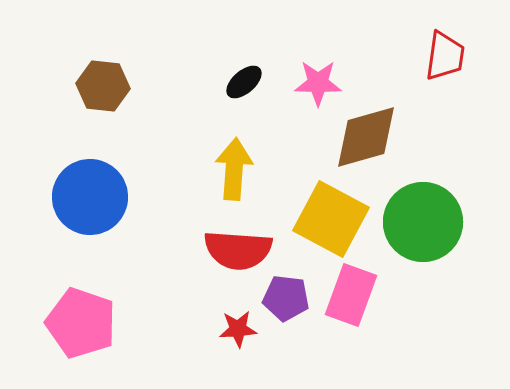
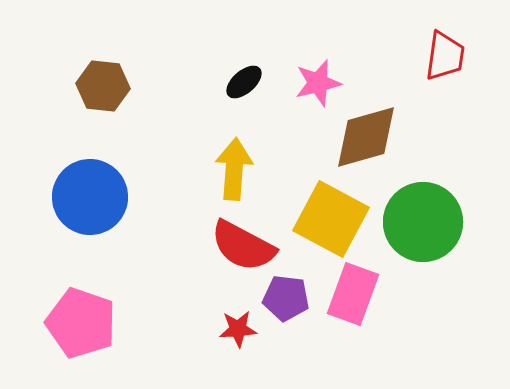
pink star: rotated 15 degrees counterclockwise
red semicircle: moved 5 px right, 4 px up; rotated 24 degrees clockwise
pink rectangle: moved 2 px right, 1 px up
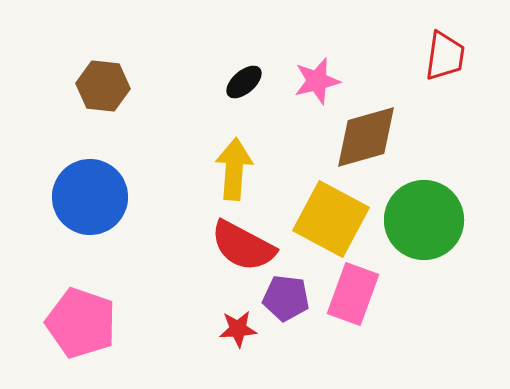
pink star: moved 1 px left, 2 px up
green circle: moved 1 px right, 2 px up
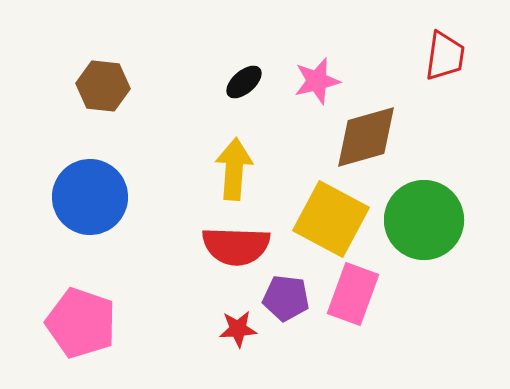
red semicircle: moved 7 px left; rotated 26 degrees counterclockwise
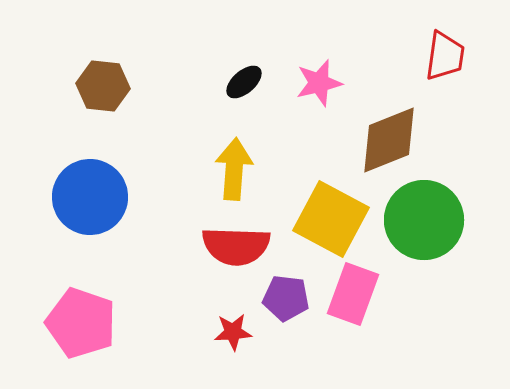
pink star: moved 2 px right, 2 px down
brown diamond: moved 23 px right, 3 px down; rotated 6 degrees counterclockwise
red star: moved 5 px left, 3 px down
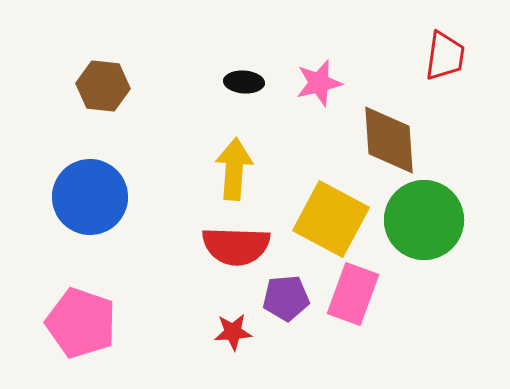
black ellipse: rotated 45 degrees clockwise
brown diamond: rotated 72 degrees counterclockwise
purple pentagon: rotated 12 degrees counterclockwise
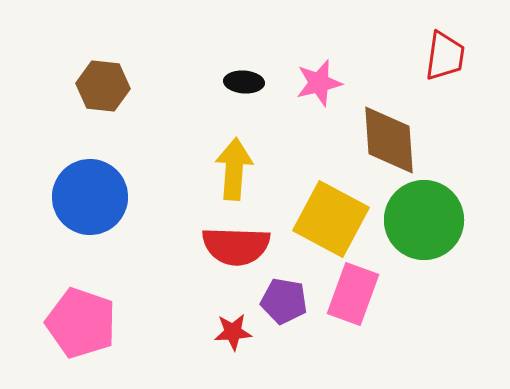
purple pentagon: moved 2 px left, 3 px down; rotated 15 degrees clockwise
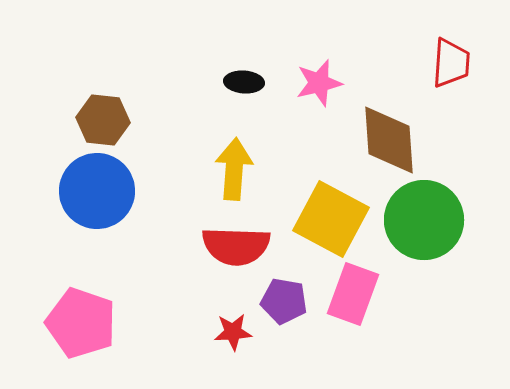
red trapezoid: moved 6 px right, 7 px down; rotated 4 degrees counterclockwise
brown hexagon: moved 34 px down
blue circle: moved 7 px right, 6 px up
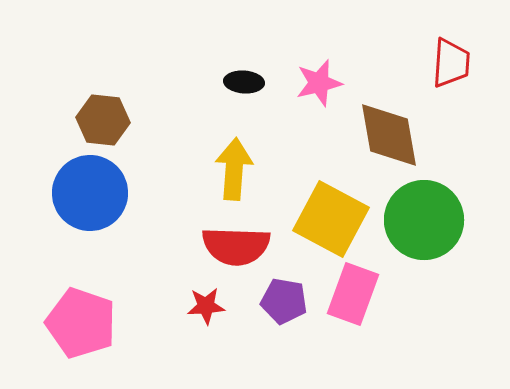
brown diamond: moved 5 px up; rotated 6 degrees counterclockwise
blue circle: moved 7 px left, 2 px down
red star: moved 27 px left, 26 px up
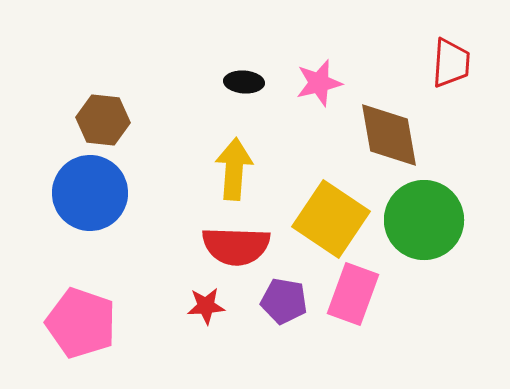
yellow square: rotated 6 degrees clockwise
